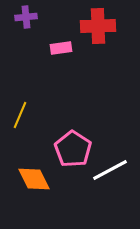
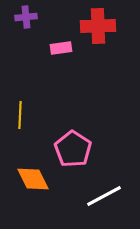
yellow line: rotated 20 degrees counterclockwise
white line: moved 6 px left, 26 px down
orange diamond: moved 1 px left
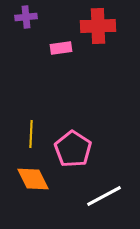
yellow line: moved 11 px right, 19 px down
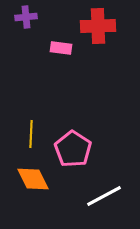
pink rectangle: rotated 15 degrees clockwise
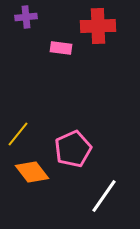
yellow line: moved 13 px left; rotated 36 degrees clockwise
pink pentagon: rotated 15 degrees clockwise
orange diamond: moved 1 px left, 7 px up; rotated 12 degrees counterclockwise
white line: rotated 27 degrees counterclockwise
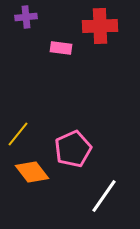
red cross: moved 2 px right
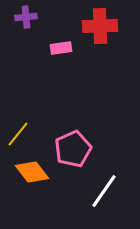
pink rectangle: rotated 15 degrees counterclockwise
white line: moved 5 px up
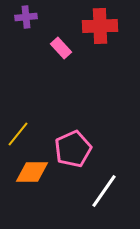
pink rectangle: rotated 55 degrees clockwise
orange diamond: rotated 52 degrees counterclockwise
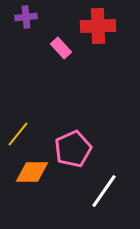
red cross: moved 2 px left
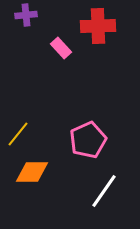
purple cross: moved 2 px up
pink pentagon: moved 15 px right, 9 px up
